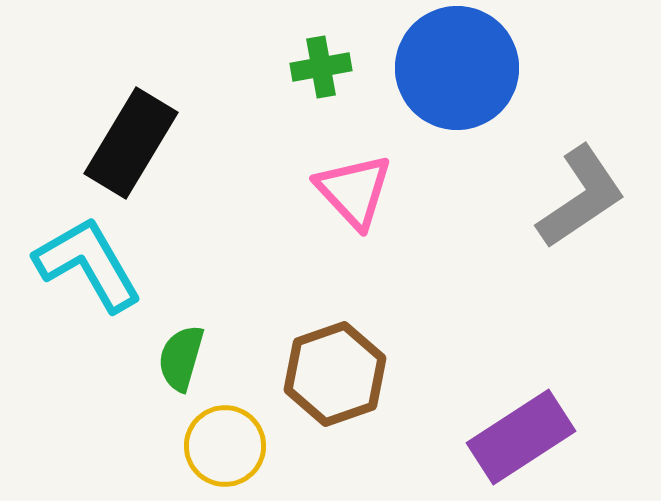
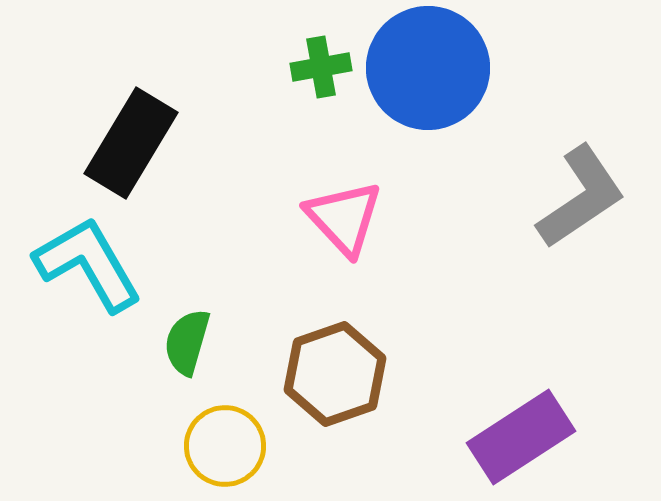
blue circle: moved 29 px left
pink triangle: moved 10 px left, 27 px down
green semicircle: moved 6 px right, 16 px up
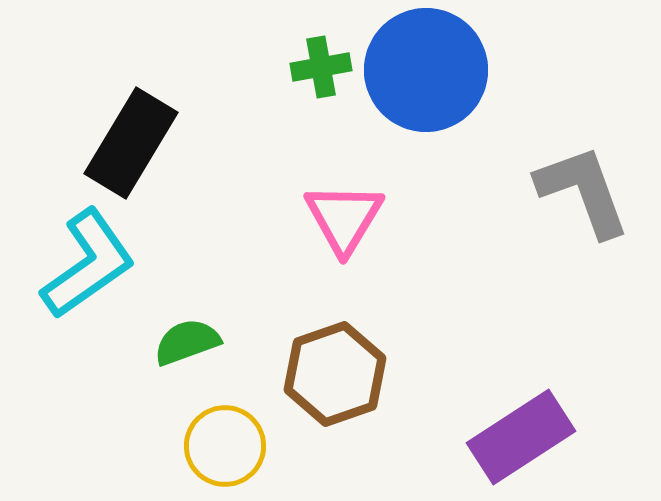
blue circle: moved 2 px left, 2 px down
gray L-shape: moved 2 px right, 6 px up; rotated 76 degrees counterclockwise
pink triangle: rotated 14 degrees clockwise
cyan L-shape: rotated 85 degrees clockwise
green semicircle: rotated 54 degrees clockwise
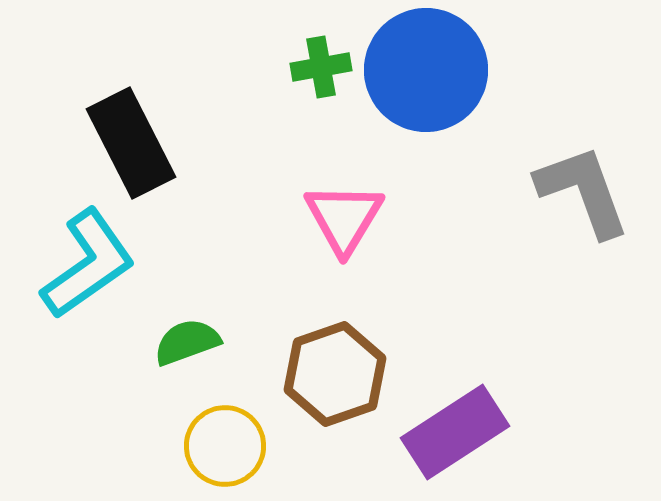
black rectangle: rotated 58 degrees counterclockwise
purple rectangle: moved 66 px left, 5 px up
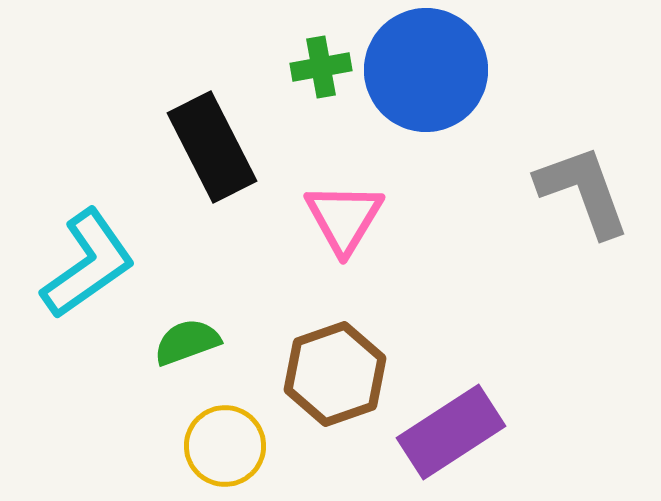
black rectangle: moved 81 px right, 4 px down
purple rectangle: moved 4 px left
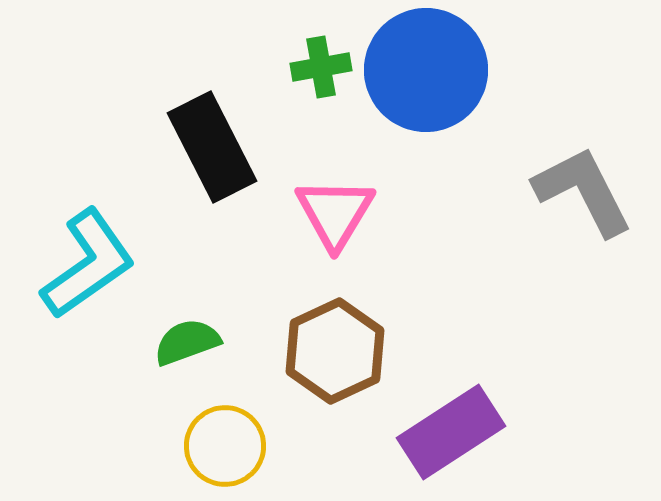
gray L-shape: rotated 7 degrees counterclockwise
pink triangle: moved 9 px left, 5 px up
brown hexagon: moved 23 px up; rotated 6 degrees counterclockwise
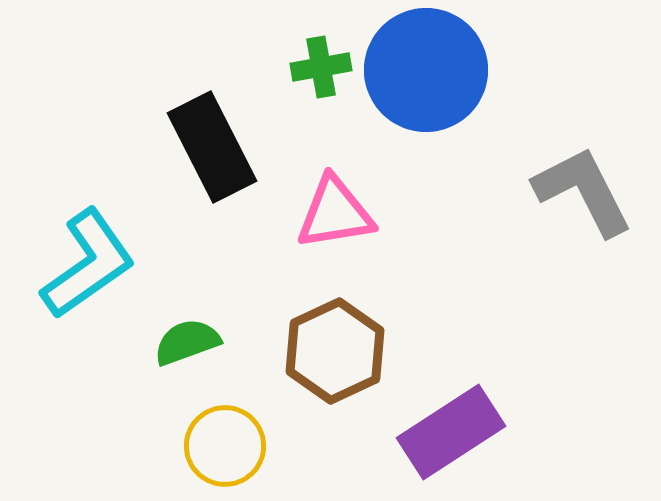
pink triangle: rotated 50 degrees clockwise
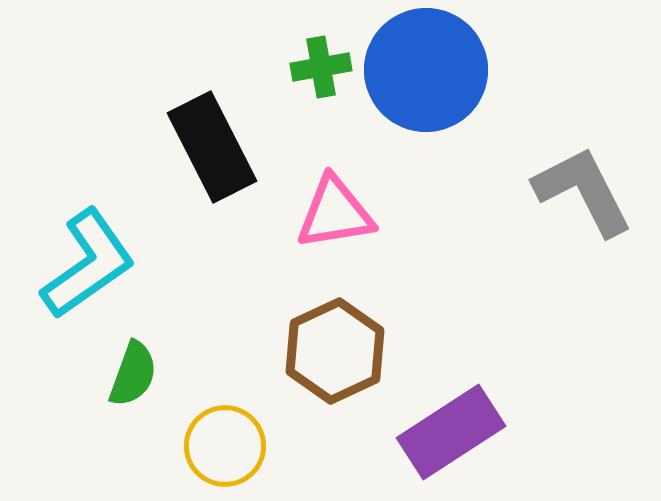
green semicircle: moved 54 px left, 32 px down; rotated 130 degrees clockwise
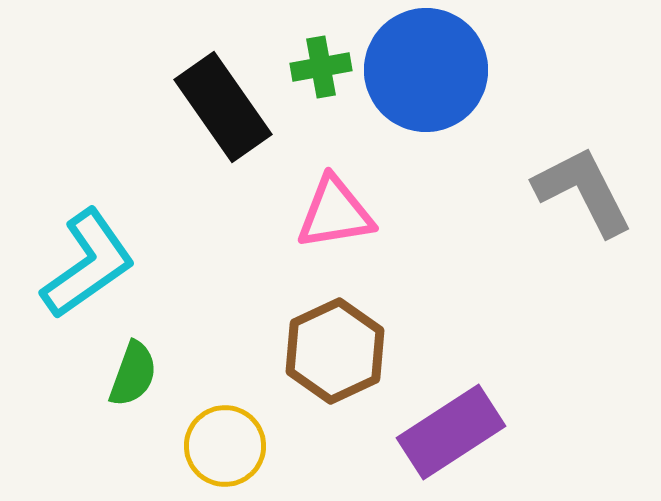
black rectangle: moved 11 px right, 40 px up; rotated 8 degrees counterclockwise
